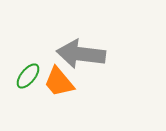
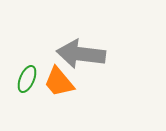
green ellipse: moved 1 px left, 3 px down; rotated 16 degrees counterclockwise
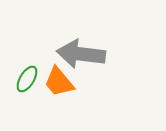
green ellipse: rotated 8 degrees clockwise
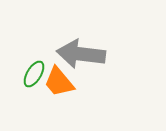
green ellipse: moved 7 px right, 5 px up
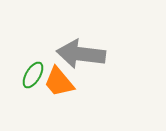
green ellipse: moved 1 px left, 1 px down
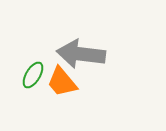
orange trapezoid: moved 3 px right
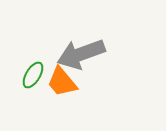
gray arrow: rotated 27 degrees counterclockwise
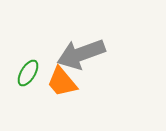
green ellipse: moved 5 px left, 2 px up
